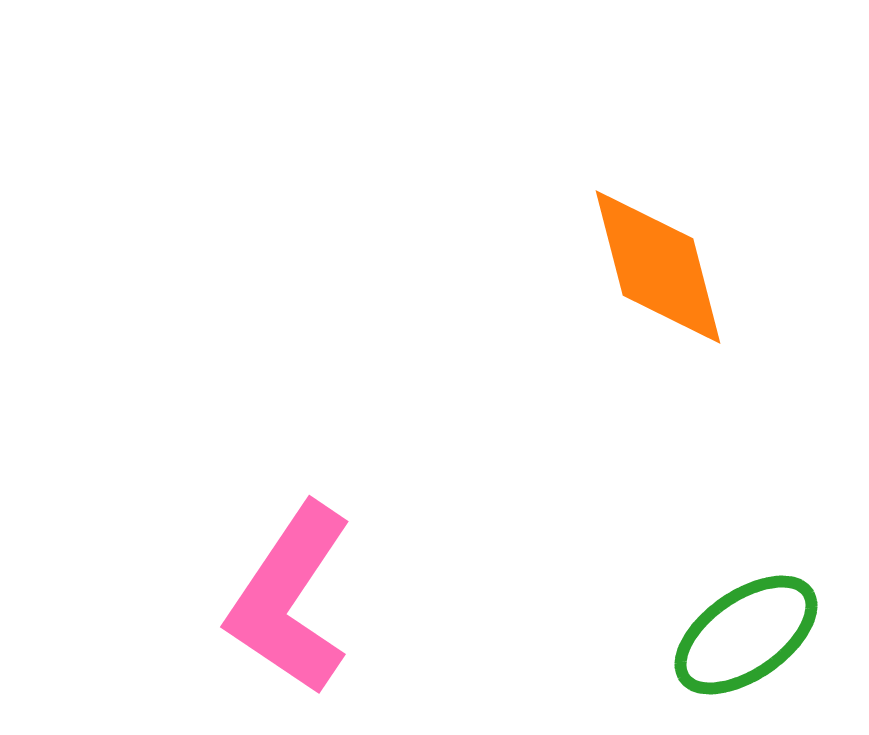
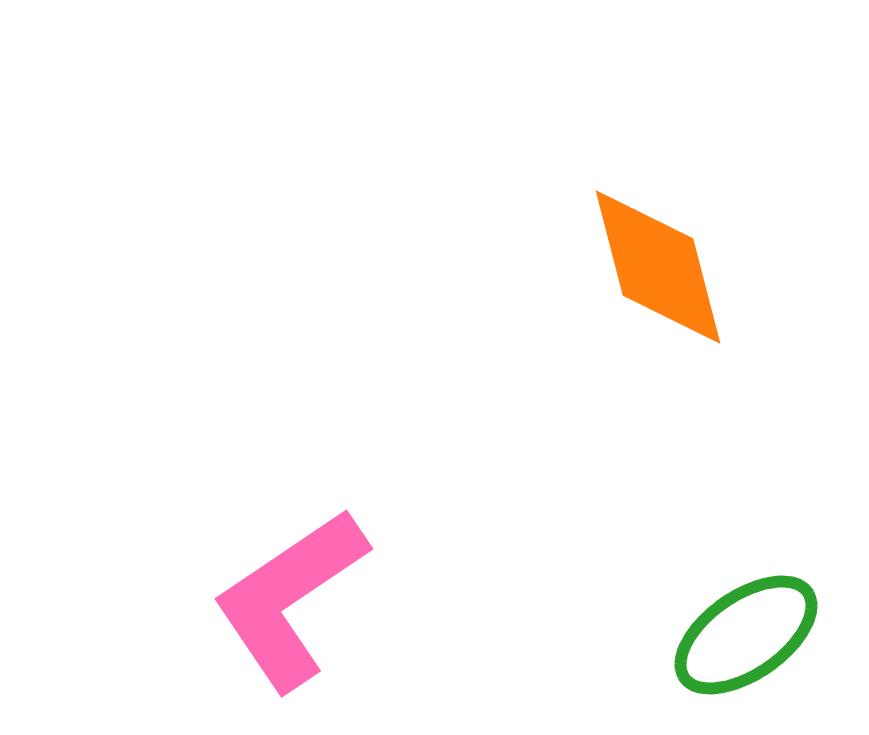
pink L-shape: rotated 22 degrees clockwise
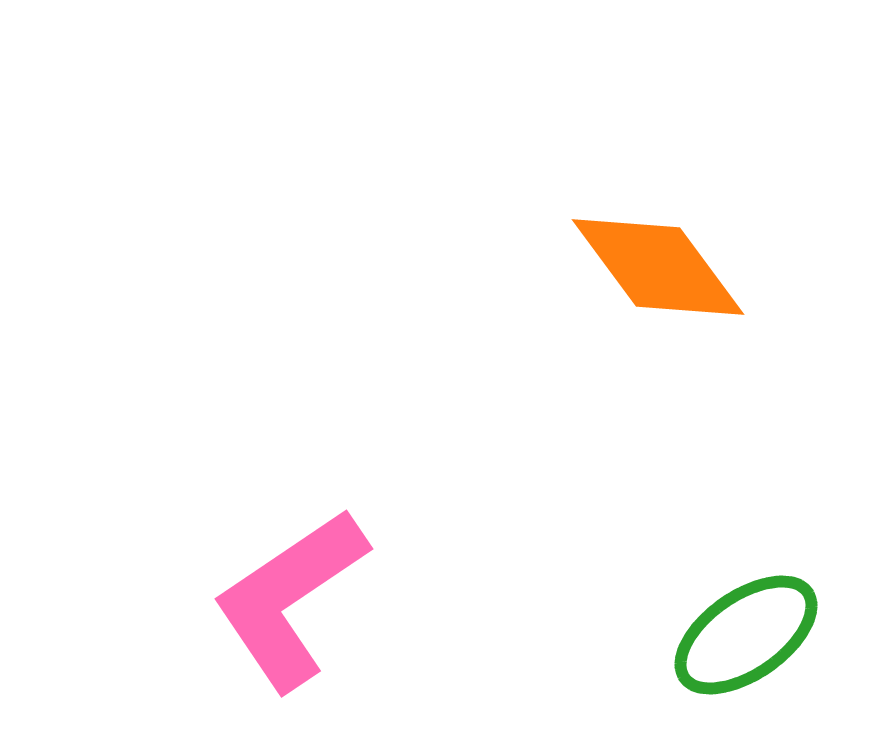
orange diamond: rotated 22 degrees counterclockwise
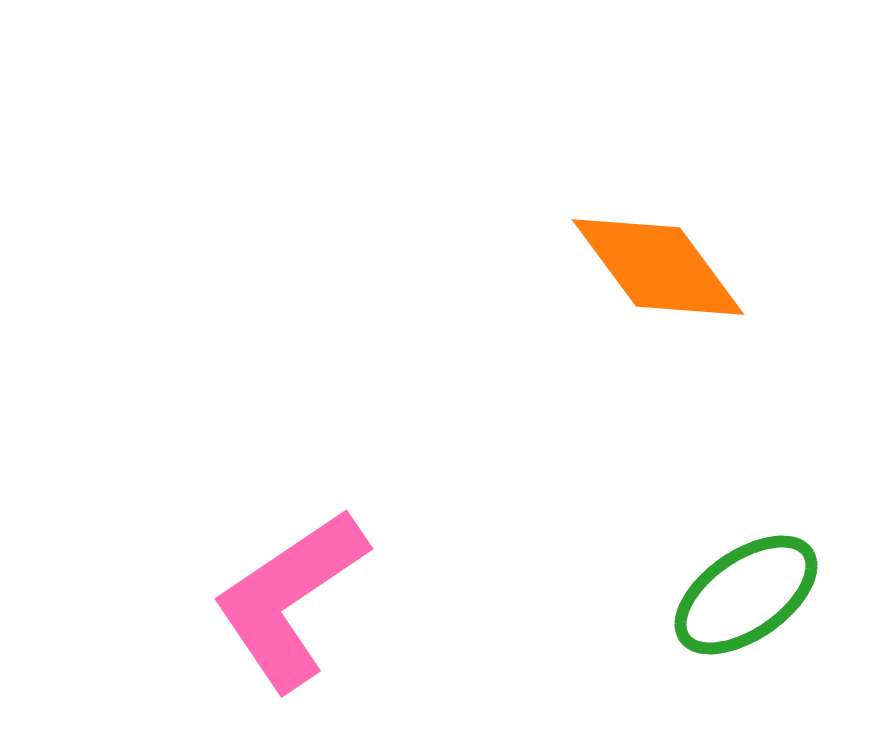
green ellipse: moved 40 px up
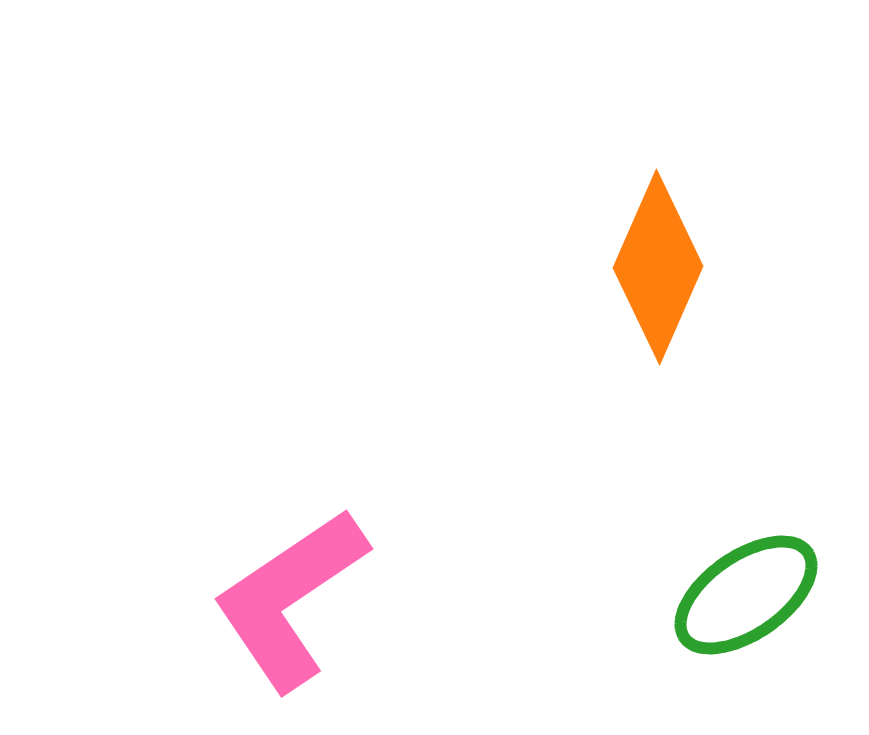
orange diamond: rotated 60 degrees clockwise
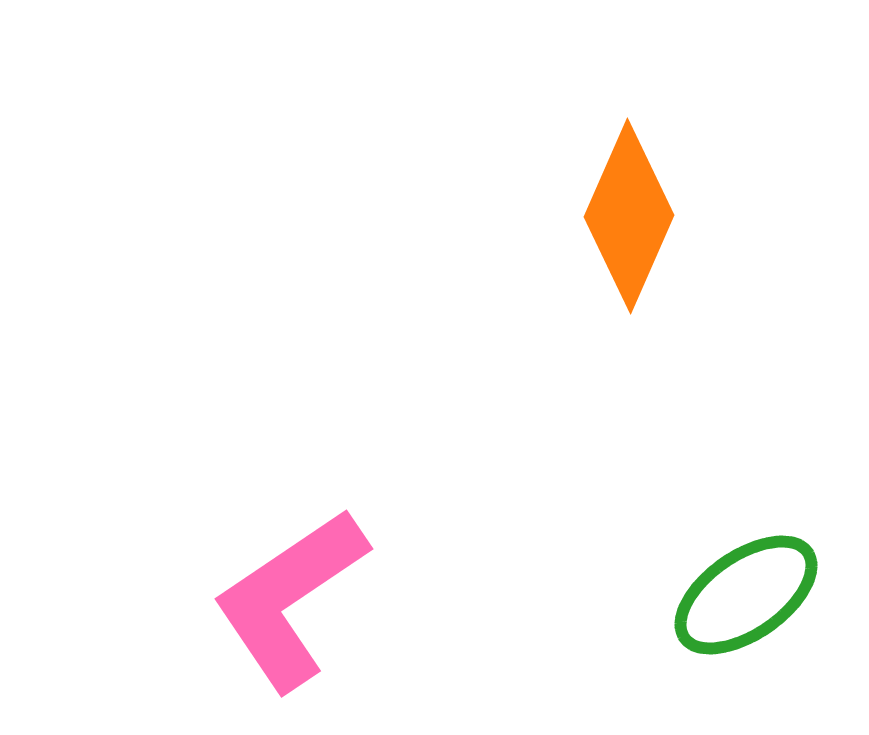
orange diamond: moved 29 px left, 51 px up
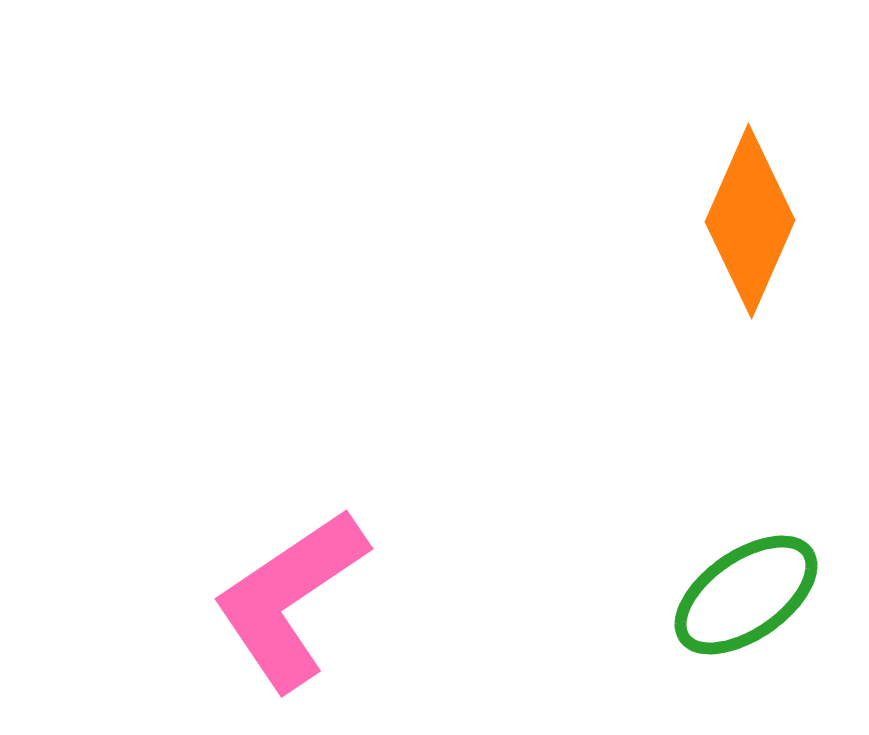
orange diamond: moved 121 px right, 5 px down
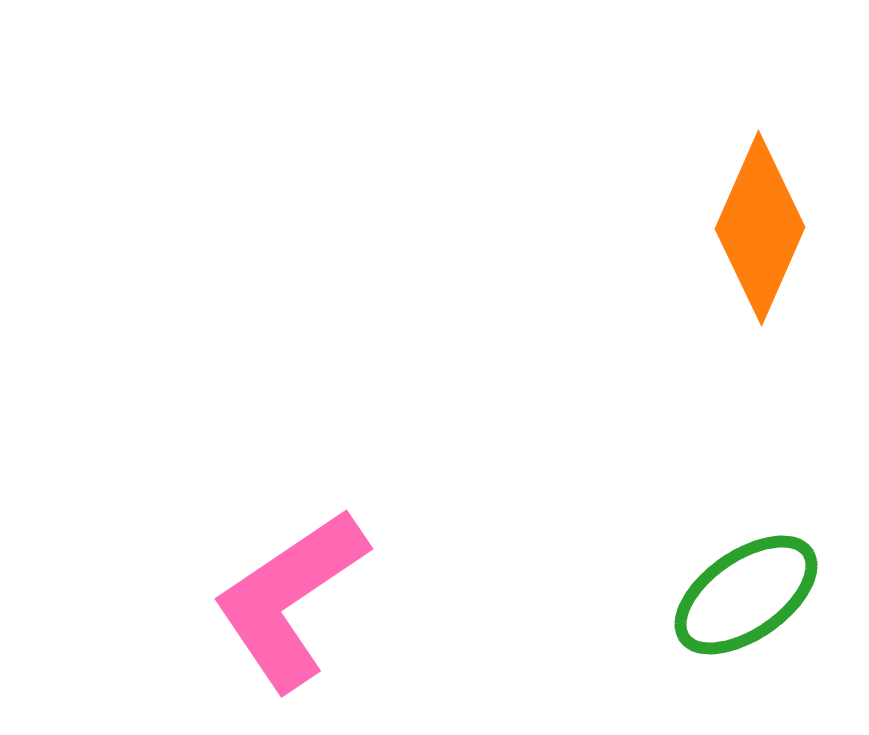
orange diamond: moved 10 px right, 7 px down
